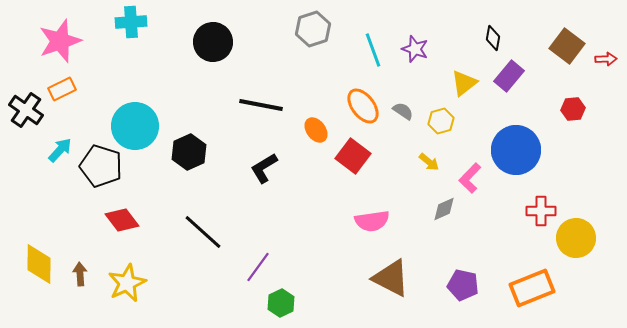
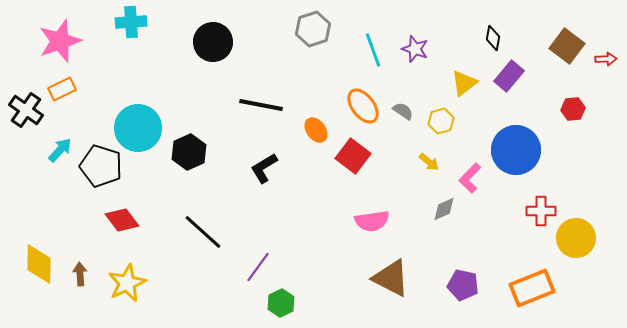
cyan circle at (135, 126): moved 3 px right, 2 px down
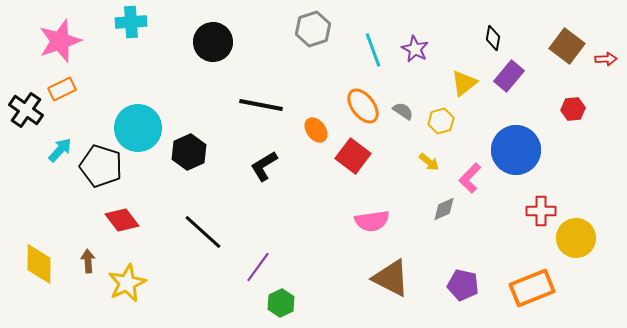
purple star at (415, 49): rotated 8 degrees clockwise
black L-shape at (264, 168): moved 2 px up
brown arrow at (80, 274): moved 8 px right, 13 px up
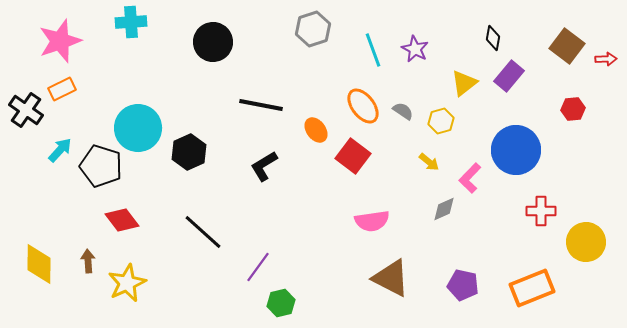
yellow circle at (576, 238): moved 10 px right, 4 px down
green hexagon at (281, 303): rotated 12 degrees clockwise
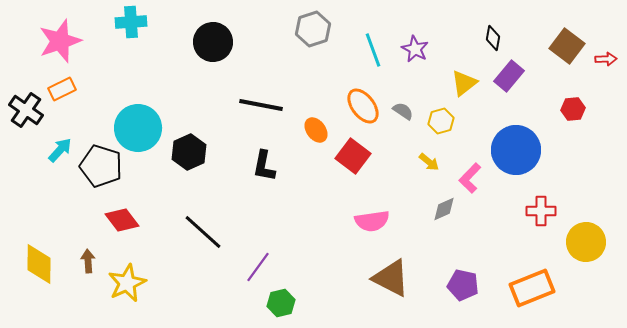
black L-shape at (264, 166): rotated 48 degrees counterclockwise
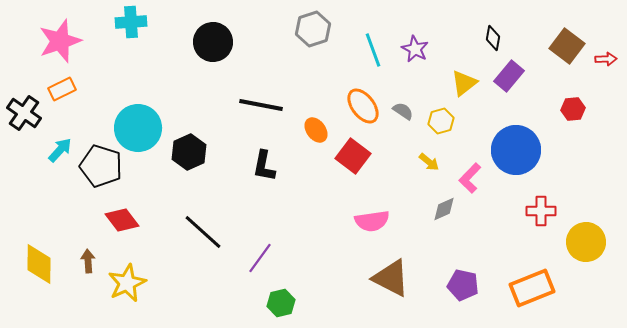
black cross at (26, 110): moved 2 px left, 3 px down
purple line at (258, 267): moved 2 px right, 9 px up
